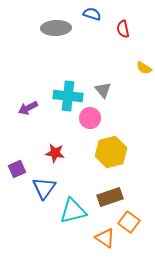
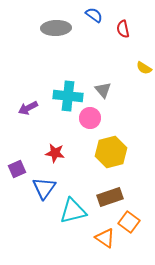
blue semicircle: moved 2 px right, 1 px down; rotated 18 degrees clockwise
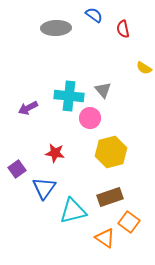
cyan cross: moved 1 px right
purple square: rotated 12 degrees counterclockwise
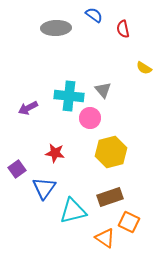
orange square: rotated 10 degrees counterclockwise
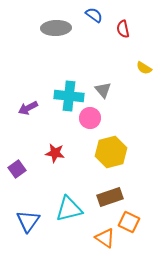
blue triangle: moved 16 px left, 33 px down
cyan triangle: moved 4 px left, 2 px up
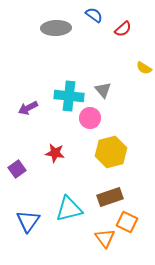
red semicircle: rotated 120 degrees counterclockwise
orange square: moved 2 px left
orange triangle: rotated 20 degrees clockwise
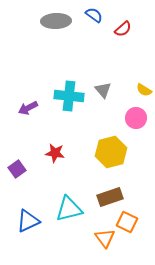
gray ellipse: moved 7 px up
yellow semicircle: moved 22 px down
pink circle: moved 46 px right
blue triangle: rotated 30 degrees clockwise
